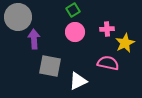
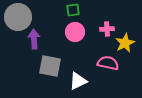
green square: rotated 24 degrees clockwise
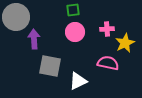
gray circle: moved 2 px left
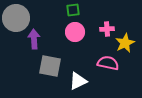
gray circle: moved 1 px down
